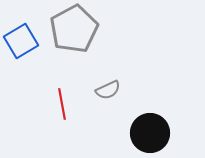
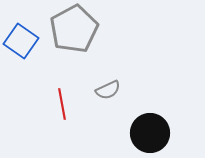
blue square: rotated 24 degrees counterclockwise
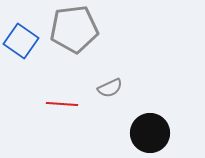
gray pentagon: rotated 21 degrees clockwise
gray semicircle: moved 2 px right, 2 px up
red line: rotated 76 degrees counterclockwise
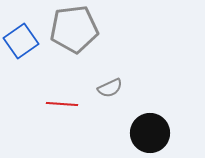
blue square: rotated 20 degrees clockwise
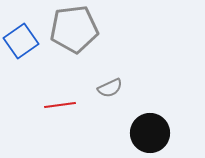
red line: moved 2 px left, 1 px down; rotated 12 degrees counterclockwise
